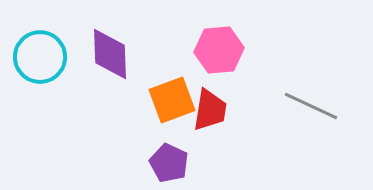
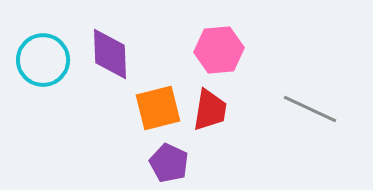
cyan circle: moved 3 px right, 3 px down
orange square: moved 14 px left, 8 px down; rotated 6 degrees clockwise
gray line: moved 1 px left, 3 px down
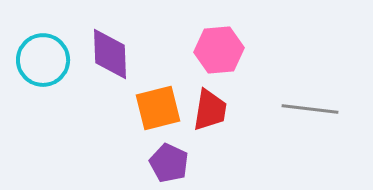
gray line: rotated 18 degrees counterclockwise
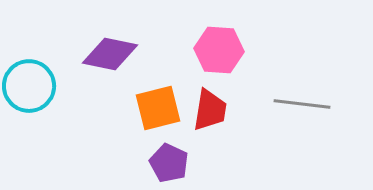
pink hexagon: rotated 9 degrees clockwise
purple diamond: rotated 76 degrees counterclockwise
cyan circle: moved 14 px left, 26 px down
gray line: moved 8 px left, 5 px up
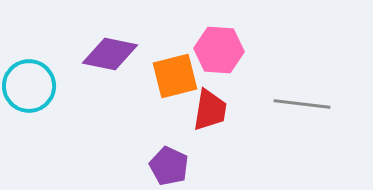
orange square: moved 17 px right, 32 px up
purple pentagon: moved 3 px down
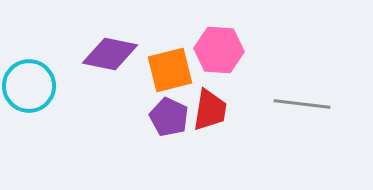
orange square: moved 5 px left, 6 px up
purple pentagon: moved 49 px up
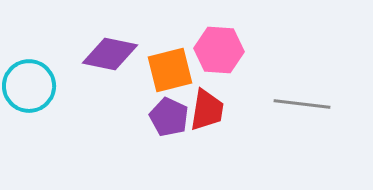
red trapezoid: moved 3 px left
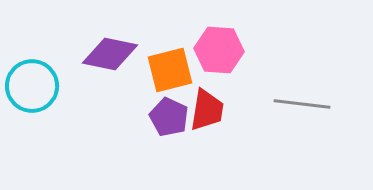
cyan circle: moved 3 px right
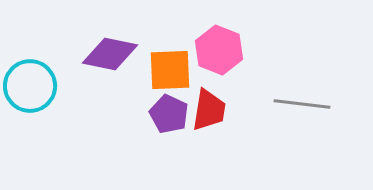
pink hexagon: rotated 18 degrees clockwise
orange square: rotated 12 degrees clockwise
cyan circle: moved 2 px left
red trapezoid: moved 2 px right
purple pentagon: moved 3 px up
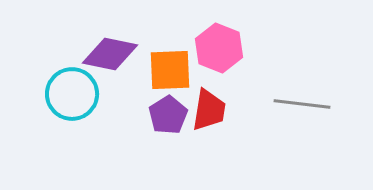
pink hexagon: moved 2 px up
cyan circle: moved 42 px right, 8 px down
purple pentagon: moved 1 px left, 1 px down; rotated 15 degrees clockwise
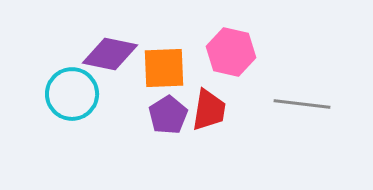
pink hexagon: moved 12 px right, 4 px down; rotated 9 degrees counterclockwise
orange square: moved 6 px left, 2 px up
